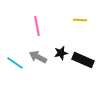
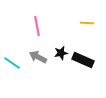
yellow line: moved 7 px right, 3 px down
cyan line: moved 3 px left
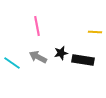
yellow line: moved 8 px right, 9 px down
black rectangle: rotated 15 degrees counterclockwise
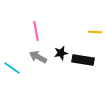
pink line: moved 1 px left, 5 px down
cyan line: moved 5 px down
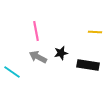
black rectangle: moved 5 px right, 5 px down
cyan line: moved 4 px down
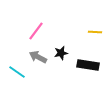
pink line: rotated 48 degrees clockwise
cyan line: moved 5 px right
